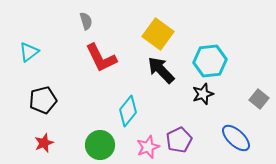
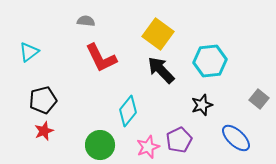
gray semicircle: rotated 66 degrees counterclockwise
black star: moved 1 px left, 11 px down
red star: moved 12 px up
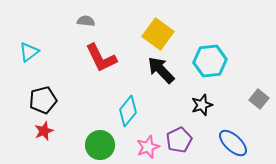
blue ellipse: moved 3 px left, 5 px down
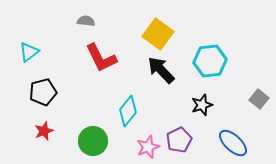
black pentagon: moved 8 px up
green circle: moved 7 px left, 4 px up
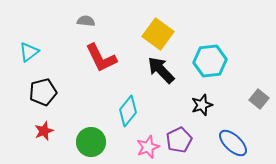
green circle: moved 2 px left, 1 px down
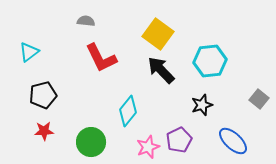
black pentagon: moved 3 px down
red star: rotated 18 degrees clockwise
blue ellipse: moved 2 px up
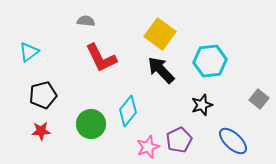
yellow square: moved 2 px right
red star: moved 3 px left
green circle: moved 18 px up
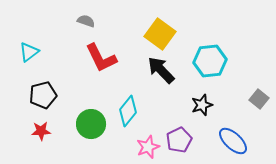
gray semicircle: rotated 12 degrees clockwise
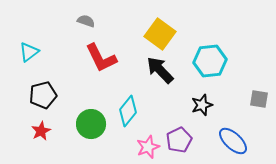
black arrow: moved 1 px left
gray square: rotated 30 degrees counterclockwise
red star: rotated 24 degrees counterclockwise
